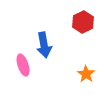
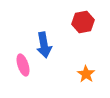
red hexagon: rotated 15 degrees clockwise
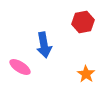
pink ellipse: moved 3 px left, 2 px down; rotated 40 degrees counterclockwise
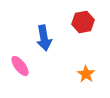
blue arrow: moved 7 px up
pink ellipse: moved 1 px up; rotated 20 degrees clockwise
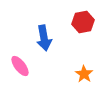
orange star: moved 2 px left
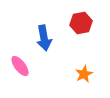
red hexagon: moved 2 px left, 1 px down
orange star: rotated 12 degrees clockwise
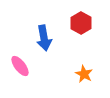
red hexagon: rotated 20 degrees counterclockwise
orange star: rotated 18 degrees counterclockwise
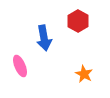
red hexagon: moved 3 px left, 2 px up
pink ellipse: rotated 15 degrees clockwise
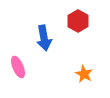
pink ellipse: moved 2 px left, 1 px down
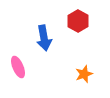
orange star: rotated 24 degrees clockwise
